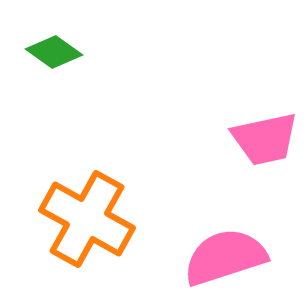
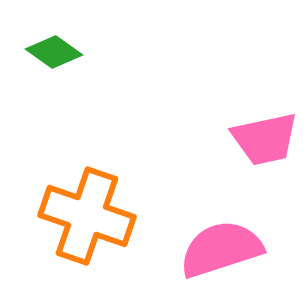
orange cross: moved 3 px up; rotated 10 degrees counterclockwise
pink semicircle: moved 4 px left, 8 px up
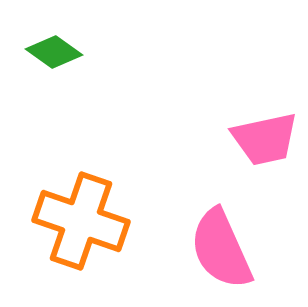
orange cross: moved 6 px left, 5 px down
pink semicircle: rotated 96 degrees counterclockwise
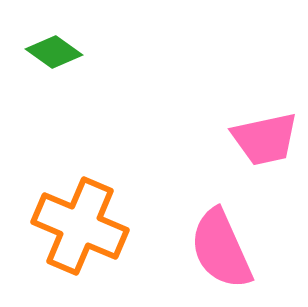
orange cross: moved 1 px left, 5 px down; rotated 4 degrees clockwise
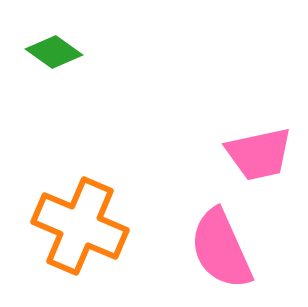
pink trapezoid: moved 6 px left, 15 px down
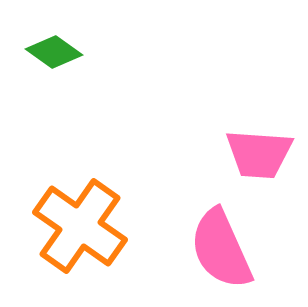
pink trapezoid: rotated 16 degrees clockwise
orange cross: rotated 12 degrees clockwise
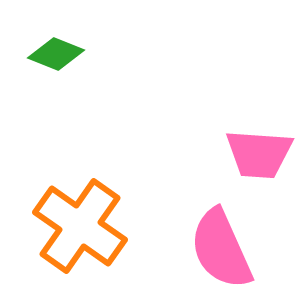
green diamond: moved 2 px right, 2 px down; rotated 14 degrees counterclockwise
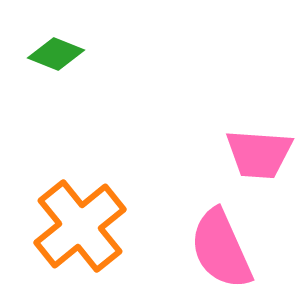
orange cross: rotated 16 degrees clockwise
